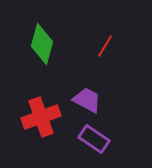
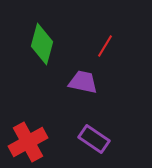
purple trapezoid: moved 4 px left, 18 px up; rotated 16 degrees counterclockwise
red cross: moved 13 px left, 25 px down; rotated 9 degrees counterclockwise
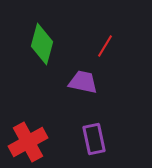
purple rectangle: rotated 44 degrees clockwise
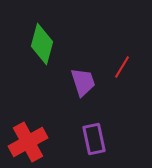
red line: moved 17 px right, 21 px down
purple trapezoid: rotated 60 degrees clockwise
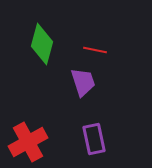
red line: moved 27 px left, 17 px up; rotated 70 degrees clockwise
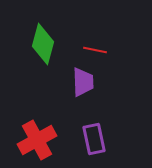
green diamond: moved 1 px right
purple trapezoid: rotated 16 degrees clockwise
red cross: moved 9 px right, 2 px up
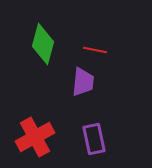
purple trapezoid: rotated 8 degrees clockwise
red cross: moved 2 px left, 3 px up
